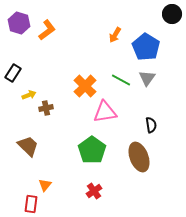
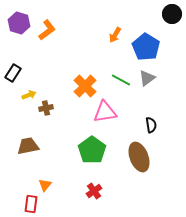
gray triangle: rotated 18 degrees clockwise
brown trapezoid: rotated 55 degrees counterclockwise
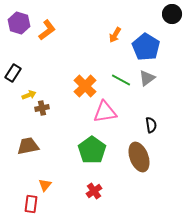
brown cross: moved 4 px left
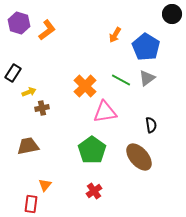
yellow arrow: moved 3 px up
brown ellipse: rotated 20 degrees counterclockwise
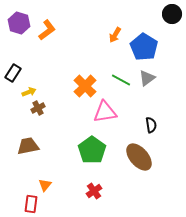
blue pentagon: moved 2 px left
brown cross: moved 4 px left; rotated 16 degrees counterclockwise
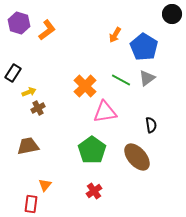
brown ellipse: moved 2 px left
